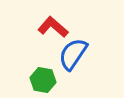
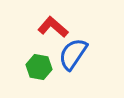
green hexagon: moved 4 px left, 13 px up
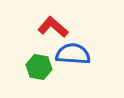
blue semicircle: rotated 60 degrees clockwise
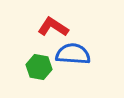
red L-shape: rotated 8 degrees counterclockwise
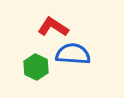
green hexagon: moved 3 px left; rotated 15 degrees clockwise
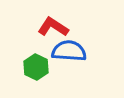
blue semicircle: moved 4 px left, 3 px up
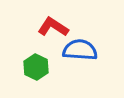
blue semicircle: moved 11 px right, 1 px up
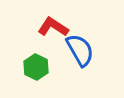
blue semicircle: rotated 56 degrees clockwise
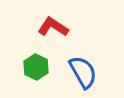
blue semicircle: moved 3 px right, 22 px down
